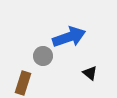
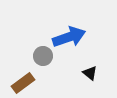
brown rectangle: rotated 35 degrees clockwise
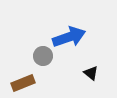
black triangle: moved 1 px right
brown rectangle: rotated 15 degrees clockwise
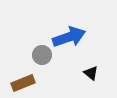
gray circle: moved 1 px left, 1 px up
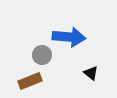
blue arrow: rotated 24 degrees clockwise
brown rectangle: moved 7 px right, 2 px up
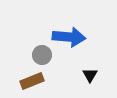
black triangle: moved 1 px left, 2 px down; rotated 21 degrees clockwise
brown rectangle: moved 2 px right
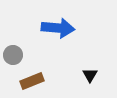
blue arrow: moved 11 px left, 9 px up
gray circle: moved 29 px left
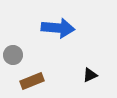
black triangle: rotated 35 degrees clockwise
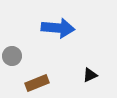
gray circle: moved 1 px left, 1 px down
brown rectangle: moved 5 px right, 2 px down
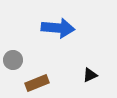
gray circle: moved 1 px right, 4 px down
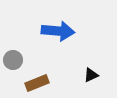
blue arrow: moved 3 px down
black triangle: moved 1 px right
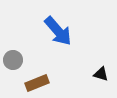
blue arrow: rotated 44 degrees clockwise
black triangle: moved 10 px right, 1 px up; rotated 42 degrees clockwise
